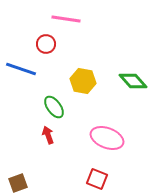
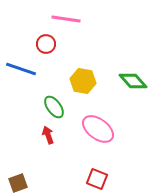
pink ellipse: moved 9 px left, 9 px up; rotated 16 degrees clockwise
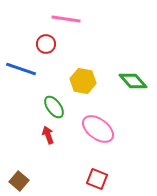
brown square: moved 1 px right, 2 px up; rotated 30 degrees counterclockwise
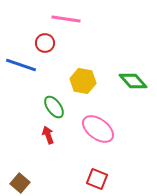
red circle: moved 1 px left, 1 px up
blue line: moved 4 px up
brown square: moved 1 px right, 2 px down
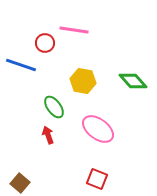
pink line: moved 8 px right, 11 px down
